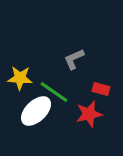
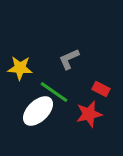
gray L-shape: moved 5 px left
yellow star: moved 10 px up
red rectangle: rotated 12 degrees clockwise
white ellipse: moved 2 px right
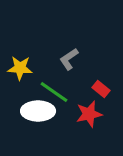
gray L-shape: rotated 10 degrees counterclockwise
red rectangle: rotated 12 degrees clockwise
white ellipse: rotated 44 degrees clockwise
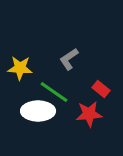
red star: rotated 8 degrees clockwise
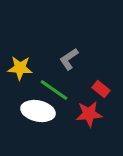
green line: moved 2 px up
white ellipse: rotated 12 degrees clockwise
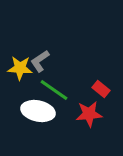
gray L-shape: moved 29 px left, 2 px down
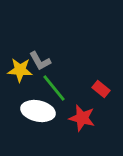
gray L-shape: rotated 85 degrees counterclockwise
yellow star: moved 2 px down
green line: moved 2 px up; rotated 16 degrees clockwise
red star: moved 7 px left, 4 px down; rotated 20 degrees clockwise
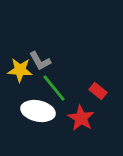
red rectangle: moved 3 px left, 2 px down
red star: moved 1 px left; rotated 16 degrees clockwise
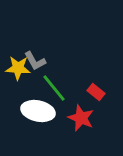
gray L-shape: moved 5 px left
yellow star: moved 2 px left, 2 px up
red rectangle: moved 2 px left, 1 px down
red star: rotated 8 degrees counterclockwise
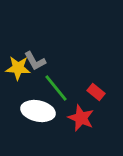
green line: moved 2 px right
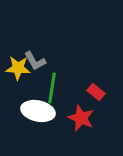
green line: moved 4 px left; rotated 48 degrees clockwise
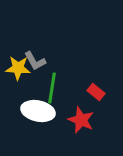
red star: moved 2 px down
